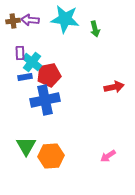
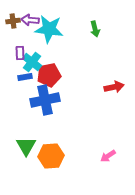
cyan star: moved 16 px left, 10 px down
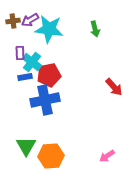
purple arrow: rotated 36 degrees counterclockwise
red arrow: rotated 60 degrees clockwise
pink arrow: moved 1 px left
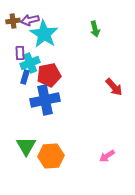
purple arrow: rotated 18 degrees clockwise
cyan star: moved 5 px left, 5 px down; rotated 24 degrees clockwise
cyan cross: moved 2 px left, 1 px down; rotated 30 degrees clockwise
blue rectangle: rotated 64 degrees counterclockwise
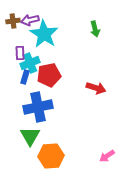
red arrow: moved 18 px left, 1 px down; rotated 30 degrees counterclockwise
blue cross: moved 7 px left, 7 px down
green triangle: moved 4 px right, 10 px up
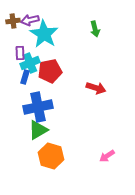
red pentagon: moved 1 px right, 4 px up
green triangle: moved 8 px right, 6 px up; rotated 30 degrees clockwise
orange hexagon: rotated 20 degrees clockwise
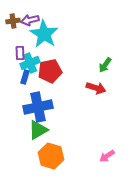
green arrow: moved 10 px right, 36 px down; rotated 49 degrees clockwise
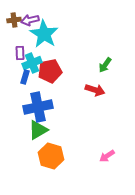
brown cross: moved 1 px right, 1 px up
cyan cross: moved 2 px right
red arrow: moved 1 px left, 2 px down
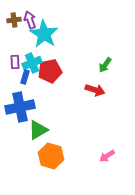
purple arrow: rotated 84 degrees clockwise
purple rectangle: moved 5 px left, 9 px down
blue cross: moved 18 px left
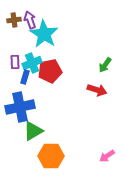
red arrow: moved 2 px right
green triangle: moved 5 px left, 1 px down
orange hexagon: rotated 15 degrees counterclockwise
